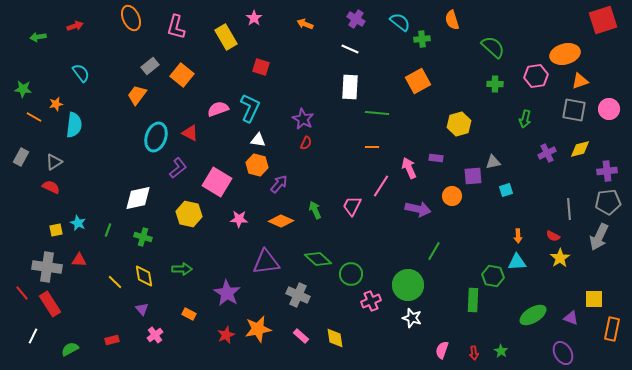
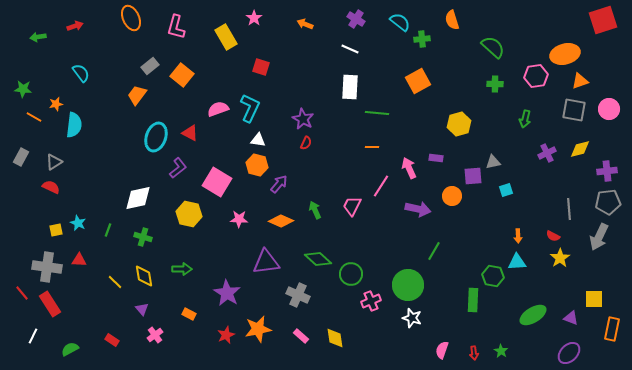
red rectangle at (112, 340): rotated 48 degrees clockwise
purple ellipse at (563, 353): moved 6 px right; rotated 75 degrees clockwise
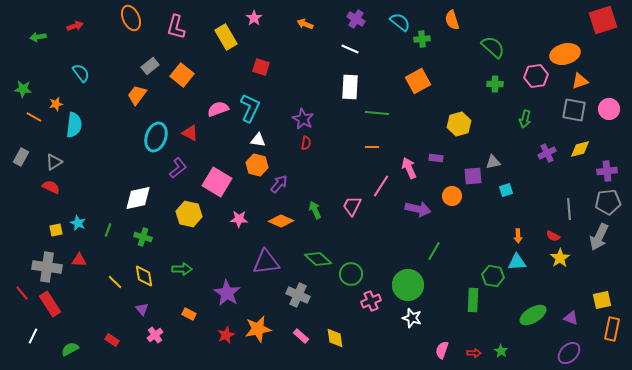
red semicircle at (306, 143): rotated 16 degrees counterclockwise
yellow square at (594, 299): moved 8 px right, 1 px down; rotated 12 degrees counterclockwise
red arrow at (474, 353): rotated 80 degrees counterclockwise
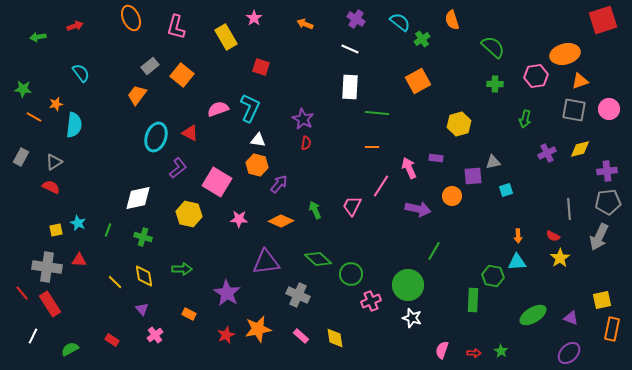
green cross at (422, 39): rotated 28 degrees counterclockwise
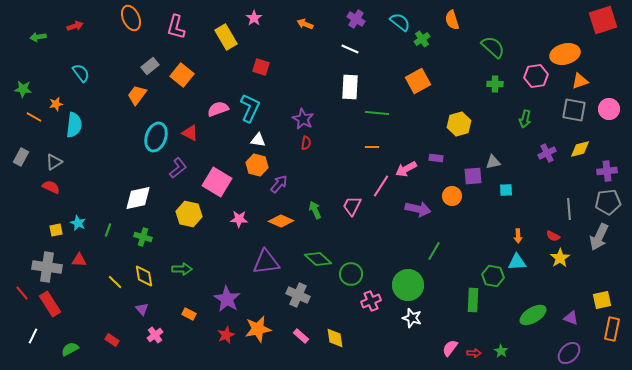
pink arrow at (409, 168): moved 3 px left, 1 px down; rotated 95 degrees counterclockwise
cyan square at (506, 190): rotated 16 degrees clockwise
purple star at (227, 293): moved 6 px down
pink semicircle at (442, 350): moved 8 px right, 2 px up; rotated 18 degrees clockwise
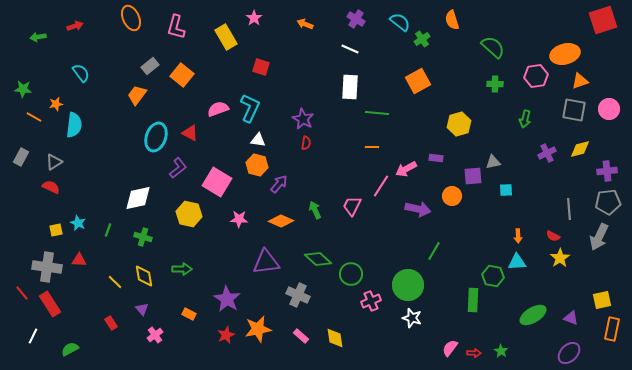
red rectangle at (112, 340): moved 1 px left, 17 px up; rotated 24 degrees clockwise
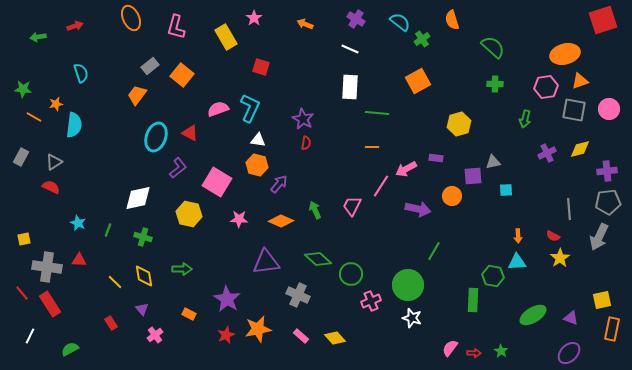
cyan semicircle at (81, 73): rotated 18 degrees clockwise
pink hexagon at (536, 76): moved 10 px right, 11 px down
yellow square at (56, 230): moved 32 px left, 9 px down
white line at (33, 336): moved 3 px left
yellow diamond at (335, 338): rotated 35 degrees counterclockwise
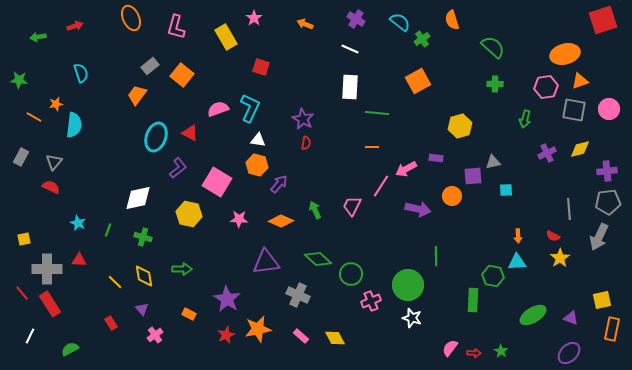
green star at (23, 89): moved 4 px left, 9 px up
yellow hexagon at (459, 124): moved 1 px right, 2 px down
gray triangle at (54, 162): rotated 18 degrees counterclockwise
green line at (434, 251): moved 2 px right, 5 px down; rotated 30 degrees counterclockwise
gray cross at (47, 267): moved 2 px down; rotated 8 degrees counterclockwise
yellow diamond at (335, 338): rotated 15 degrees clockwise
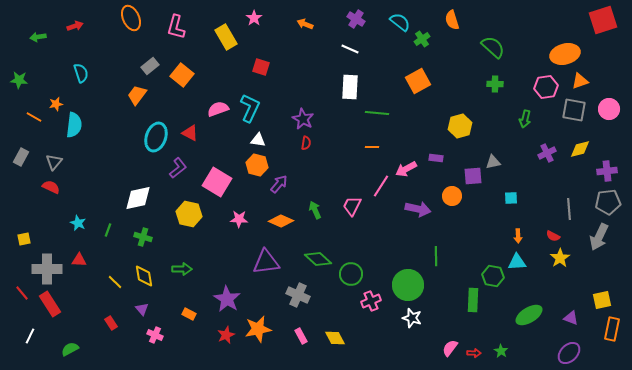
cyan square at (506, 190): moved 5 px right, 8 px down
green ellipse at (533, 315): moved 4 px left
pink cross at (155, 335): rotated 28 degrees counterclockwise
pink rectangle at (301, 336): rotated 21 degrees clockwise
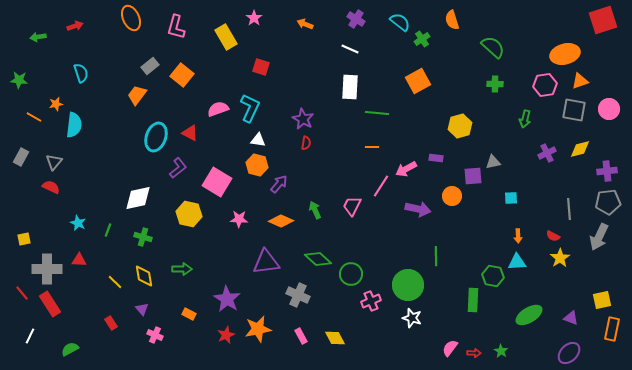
pink hexagon at (546, 87): moved 1 px left, 2 px up
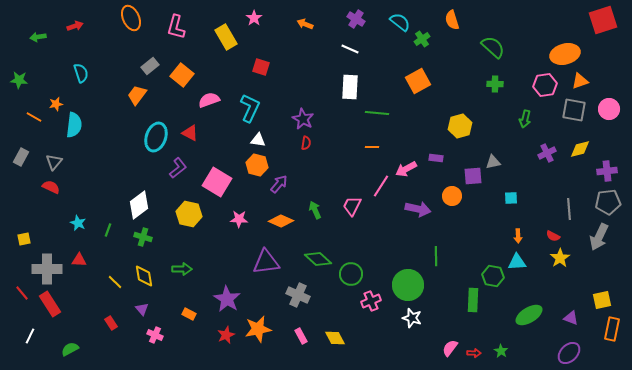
pink semicircle at (218, 109): moved 9 px left, 9 px up
white diamond at (138, 198): moved 1 px right, 7 px down; rotated 24 degrees counterclockwise
